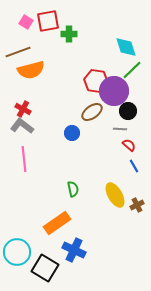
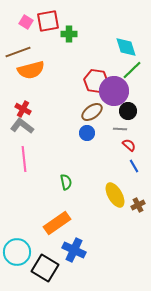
blue circle: moved 15 px right
green semicircle: moved 7 px left, 7 px up
brown cross: moved 1 px right
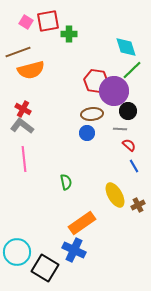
brown ellipse: moved 2 px down; rotated 30 degrees clockwise
orange rectangle: moved 25 px right
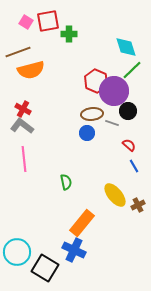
red hexagon: rotated 15 degrees clockwise
gray line: moved 8 px left, 6 px up; rotated 16 degrees clockwise
yellow ellipse: rotated 10 degrees counterclockwise
orange rectangle: rotated 16 degrees counterclockwise
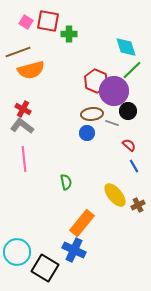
red square: rotated 20 degrees clockwise
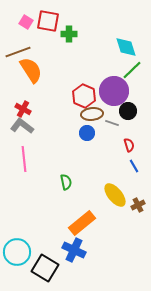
orange semicircle: rotated 108 degrees counterclockwise
red hexagon: moved 12 px left, 15 px down
red semicircle: rotated 32 degrees clockwise
orange rectangle: rotated 12 degrees clockwise
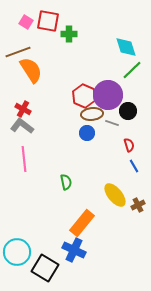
purple circle: moved 6 px left, 4 px down
orange rectangle: rotated 12 degrees counterclockwise
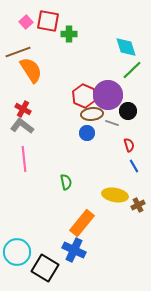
pink square: rotated 16 degrees clockwise
yellow ellipse: rotated 40 degrees counterclockwise
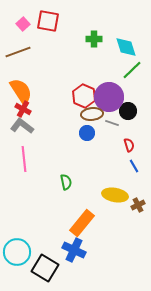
pink square: moved 3 px left, 2 px down
green cross: moved 25 px right, 5 px down
orange semicircle: moved 10 px left, 21 px down
purple circle: moved 1 px right, 2 px down
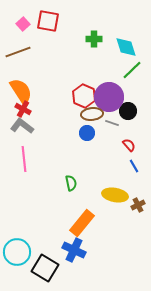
red semicircle: rotated 24 degrees counterclockwise
green semicircle: moved 5 px right, 1 px down
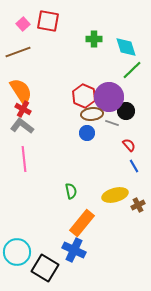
black circle: moved 2 px left
green semicircle: moved 8 px down
yellow ellipse: rotated 25 degrees counterclockwise
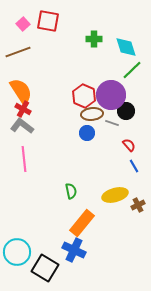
purple circle: moved 2 px right, 2 px up
